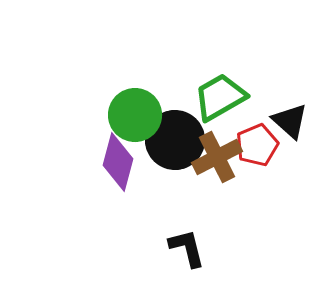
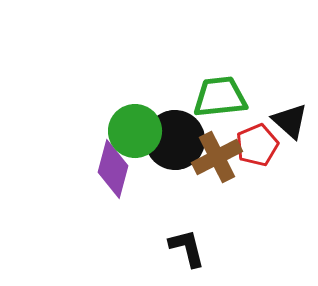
green trapezoid: rotated 24 degrees clockwise
green circle: moved 16 px down
purple diamond: moved 5 px left, 7 px down
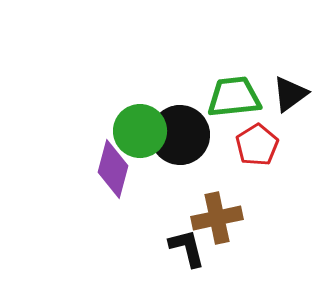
green trapezoid: moved 14 px right
black triangle: moved 27 px up; rotated 42 degrees clockwise
green circle: moved 5 px right
black circle: moved 5 px right, 5 px up
red pentagon: rotated 9 degrees counterclockwise
brown cross: moved 61 px down; rotated 15 degrees clockwise
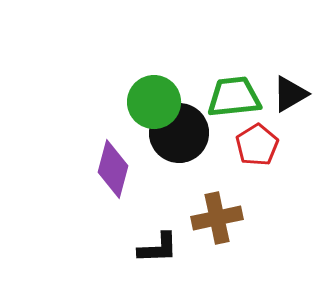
black triangle: rotated 6 degrees clockwise
green circle: moved 14 px right, 29 px up
black circle: moved 1 px left, 2 px up
black L-shape: moved 29 px left; rotated 102 degrees clockwise
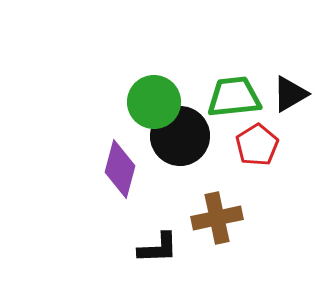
black circle: moved 1 px right, 3 px down
purple diamond: moved 7 px right
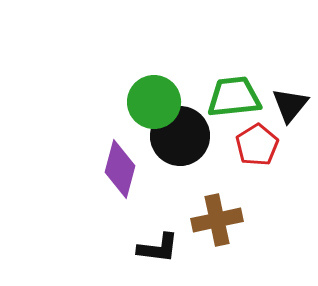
black triangle: moved 11 px down; rotated 21 degrees counterclockwise
brown cross: moved 2 px down
black L-shape: rotated 9 degrees clockwise
